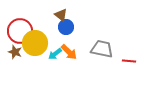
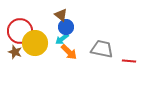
cyan arrow: moved 7 px right, 15 px up
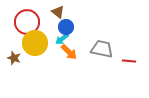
brown triangle: moved 3 px left, 3 px up
red circle: moved 7 px right, 9 px up
brown star: moved 1 px left, 6 px down
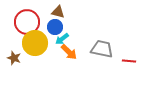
brown triangle: rotated 24 degrees counterclockwise
blue circle: moved 11 px left
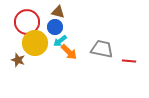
cyan arrow: moved 2 px left, 2 px down
brown star: moved 4 px right, 2 px down
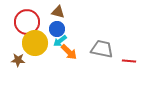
blue circle: moved 2 px right, 2 px down
brown star: rotated 16 degrees counterclockwise
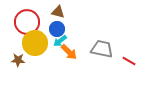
red line: rotated 24 degrees clockwise
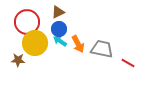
brown triangle: rotated 40 degrees counterclockwise
blue circle: moved 2 px right
cyan arrow: rotated 72 degrees clockwise
orange arrow: moved 9 px right, 8 px up; rotated 18 degrees clockwise
red line: moved 1 px left, 2 px down
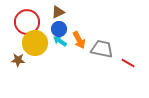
orange arrow: moved 1 px right, 4 px up
